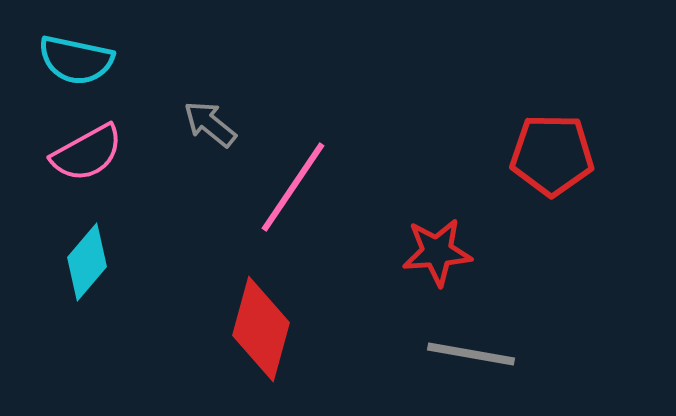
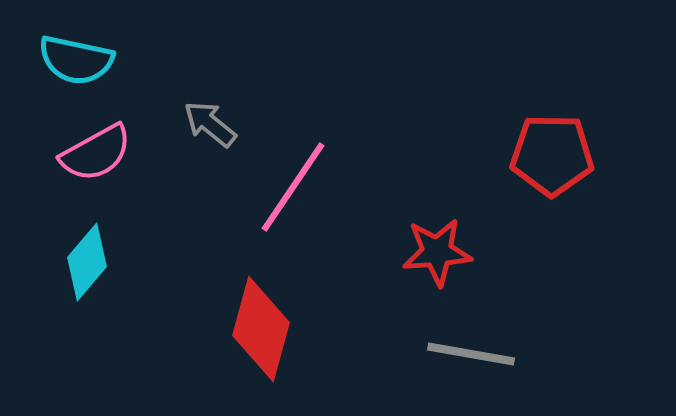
pink semicircle: moved 9 px right
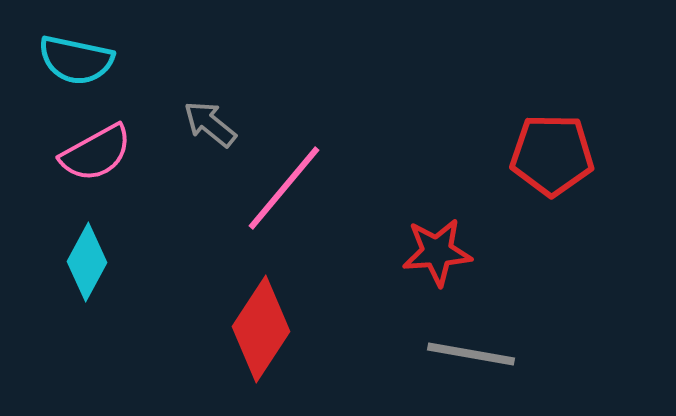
pink line: moved 9 px left, 1 px down; rotated 6 degrees clockwise
cyan diamond: rotated 12 degrees counterclockwise
red diamond: rotated 18 degrees clockwise
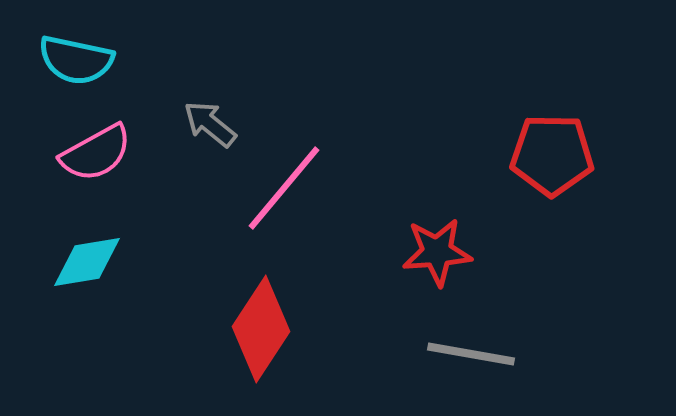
cyan diamond: rotated 52 degrees clockwise
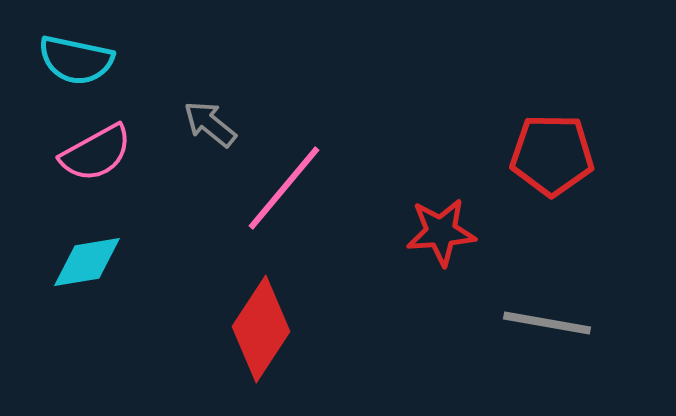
red star: moved 4 px right, 20 px up
gray line: moved 76 px right, 31 px up
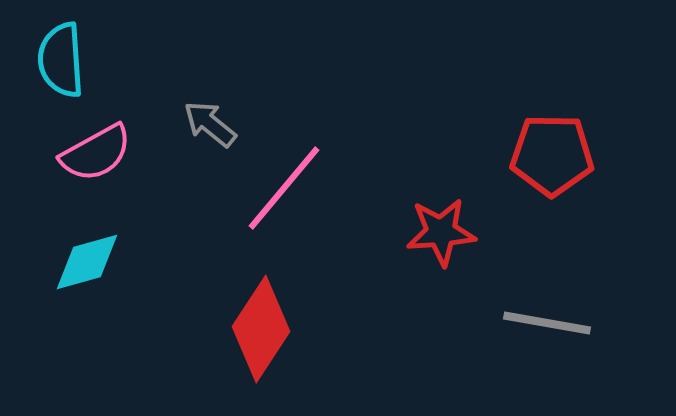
cyan semicircle: moved 15 px left; rotated 74 degrees clockwise
cyan diamond: rotated 6 degrees counterclockwise
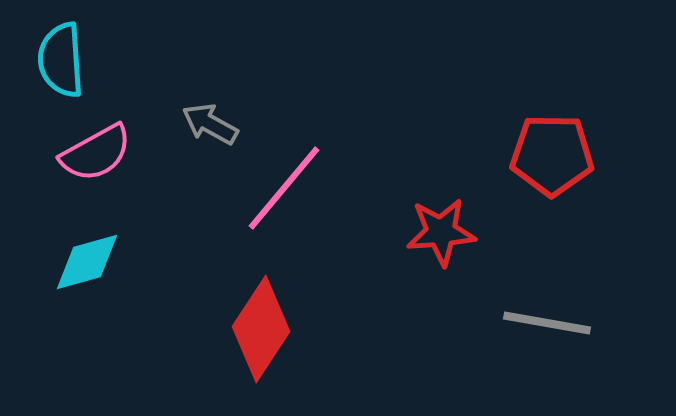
gray arrow: rotated 10 degrees counterclockwise
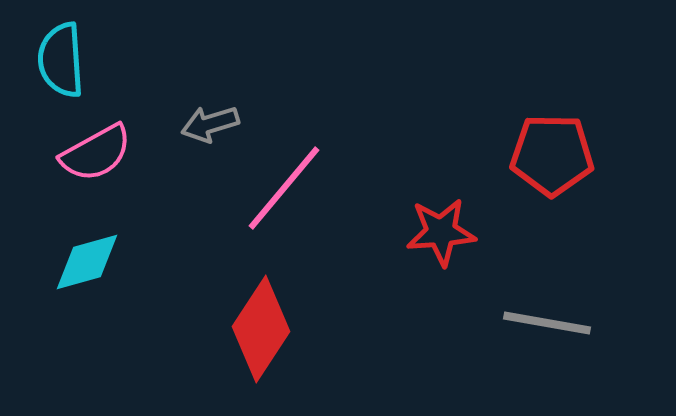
gray arrow: rotated 46 degrees counterclockwise
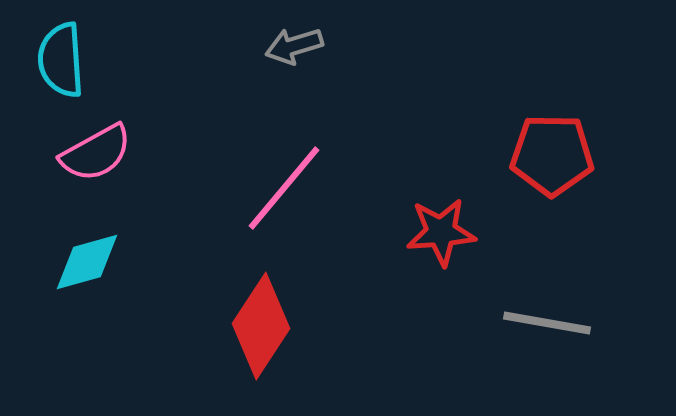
gray arrow: moved 84 px right, 78 px up
red diamond: moved 3 px up
